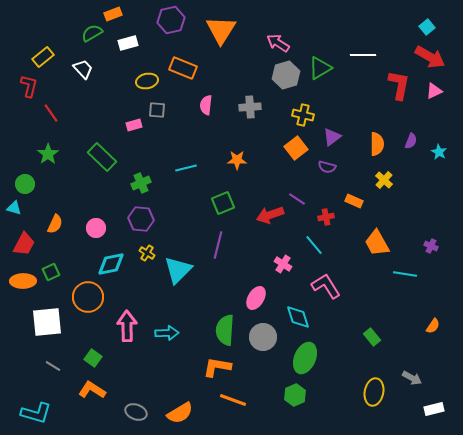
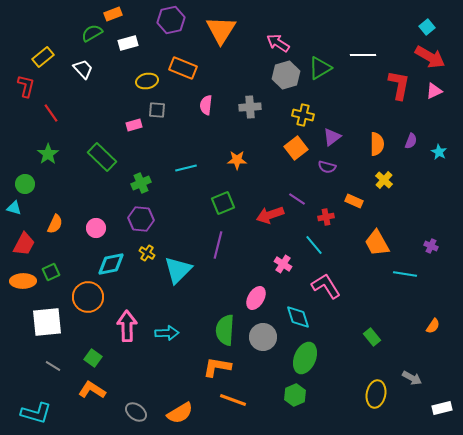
red L-shape at (29, 86): moved 3 px left
yellow ellipse at (374, 392): moved 2 px right, 2 px down
white rectangle at (434, 409): moved 8 px right, 1 px up
gray ellipse at (136, 412): rotated 15 degrees clockwise
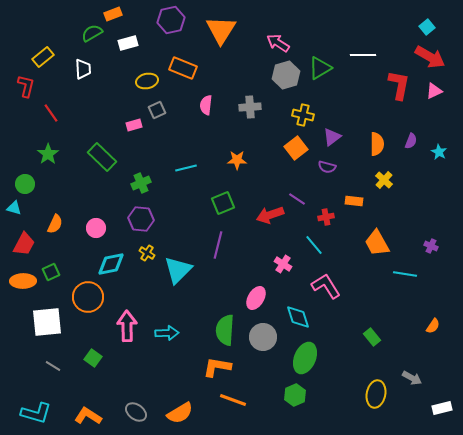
white trapezoid at (83, 69): rotated 40 degrees clockwise
gray square at (157, 110): rotated 30 degrees counterclockwise
orange rectangle at (354, 201): rotated 18 degrees counterclockwise
orange L-shape at (92, 390): moved 4 px left, 26 px down
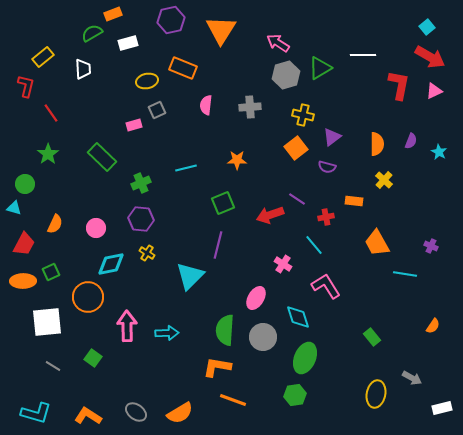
cyan triangle at (178, 270): moved 12 px right, 6 px down
green hexagon at (295, 395): rotated 15 degrees clockwise
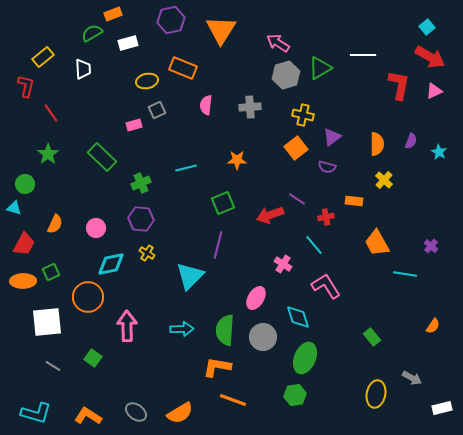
purple cross at (431, 246): rotated 16 degrees clockwise
cyan arrow at (167, 333): moved 15 px right, 4 px up
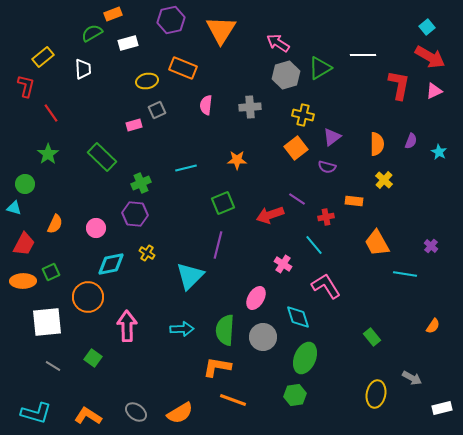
purple hexagon at (141, 219): moved 6 px left, 5 px up
